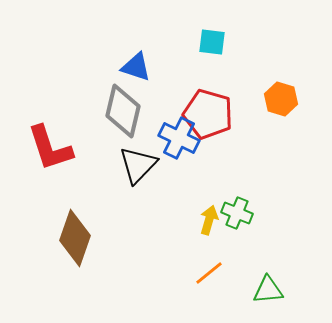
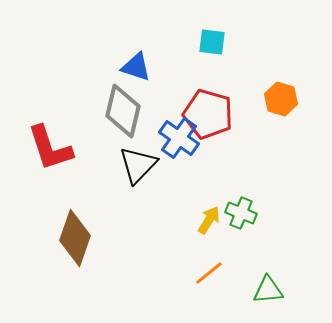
blue cross: rotated 9 degrees clockwise
green cross: moved 4 px right
yellow arrow: rotated 16 degrees clockwise
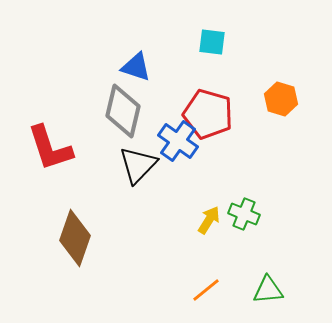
blue cross: moved 1 px left, 3 px down
green cross: moved 3 px right, 1 px down
orange line: moved 3 px left, 17 px down
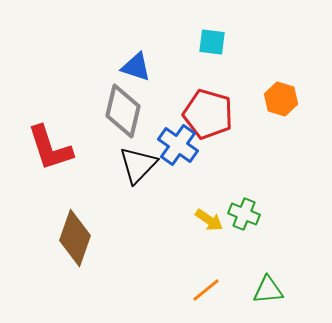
blue cross: moved 4 px down
yellow arrow: rotated 92 degrees clockwise
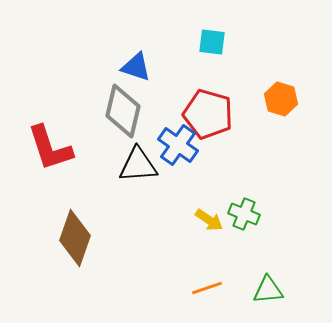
black triangle: rotated 42 degrees clockwise
orange line: moved 1 px right, 2 px up; rotated 20 degrees clockwise
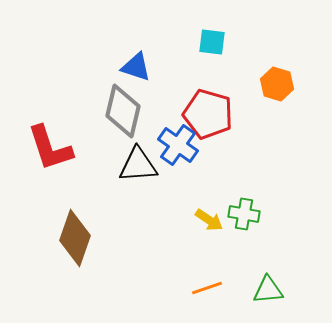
orange hexagon: moved 4 px left, 15 px up
green cross: rotated 12 degrees counterclockwise
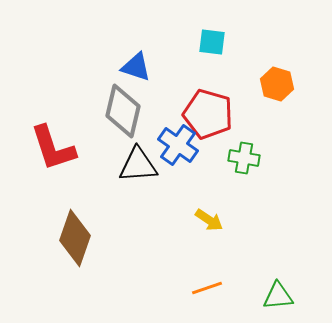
red L-shape: moved 3 px right
green cross: moved 56 px up
green triangle: moved 10 px right, 6 px down
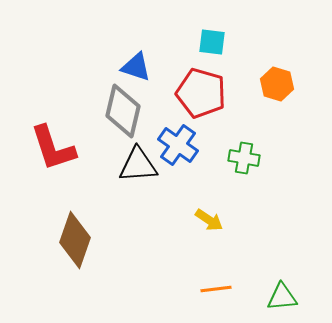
red pentagon: moved 7 px left, 21 px up
brown diamond: moved 2 px down
orange line: moved 9 px right, 1 px down; rotated 12 degrees clockwise
green triangle: moved 4 px right, 1 px down
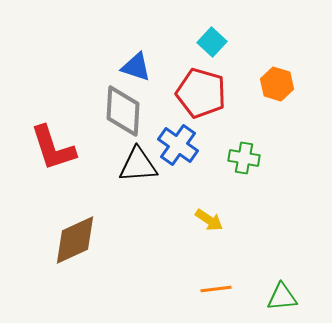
cyan square: rotated 36 degrees clockwise
gray diamond: rotated 10 degrees counterclockwise
brown diamond: rotated 46 degrees clockwise
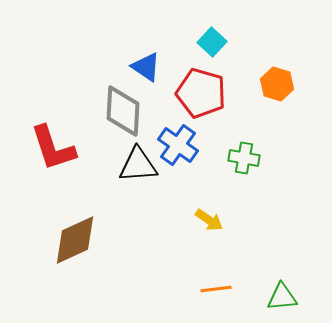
blue triangle: moved 10 px right; rotated 16 degrees clockwise
